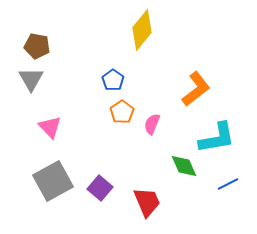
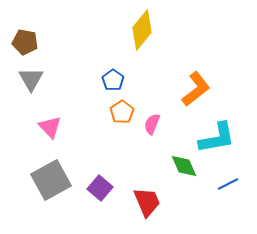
brown pentagon: moved 12 px left, 4 px up
gray square: moved 2 px left, 1 px up
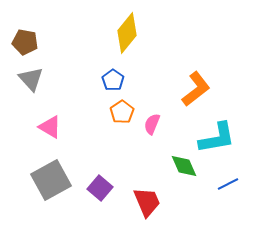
yellow diamond: moved 15 px left, 3 px down
gray triangle: rotated 12 degrees counterclockwise
pink triangle: rotated 15 degrees counterclockwise
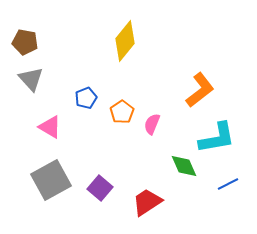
yellow diamond: moved 2 px left, 8 px down
blue pentagon: moved 27 px left, 18 px down; rotated 15 degrees clockwise
orange L-shape: moved 4 px right, 1 px down
red trapezoid: rotated 100 degrees counterclockwise
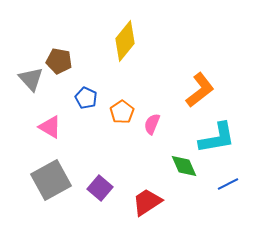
brown pentagon: moved 34 px right, 19 px down
blue pentagon: rotated 25 degrees counterclockwise
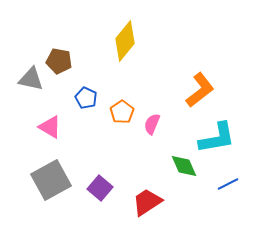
gray triangle: rotated 36 degrees counterclockwise
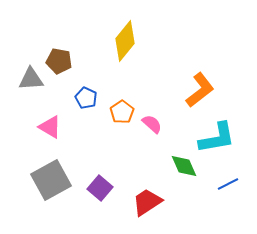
gray triangle: rotated 16 degrees counterclockwise
pink semicircle: rotated 110 degrees clockwise
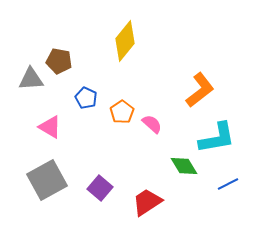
green diamond: rotated 8 degrees counterclockwise
gray square: moved 4 px left
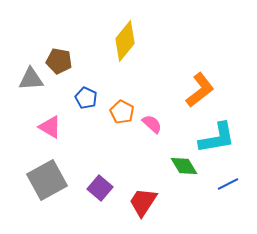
orange pentagon: rotated 10 degrees counterclockwise
red trapezoid: moved 4 px left; rotated 24 degrees counterclockwise
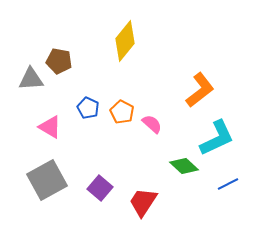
blue pentagon: moved 2 px right, 10 px down
cyan L-shape: rotated 15 degrees counterclockwise
green diamond: rotated 16 degrees counterclockwise
